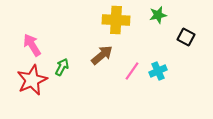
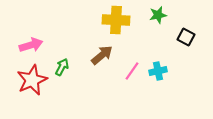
pink arrow: moved 1 px left; rotated 105 degrees clockwise
cyan cross: rotated 12 degrees clockwise
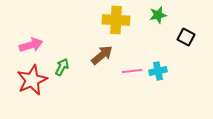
pink line: rotated 48 degrees clockwise
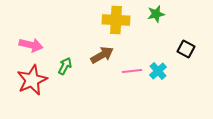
green star: moved 2 px left, 1 px up
black square: moved 12 px down
pink arrow: rotated 30 degrees clockwise
brown arrow: rotated 10 degrees clockwise
green arrow: moved 3 px right, 1 px up
cyan cross: rotated 30 degrees counterclockwise
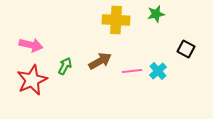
brown arrow: moved 2 px left, 6 px down
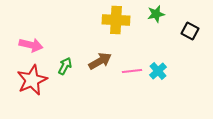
black square: moved 4 px right, 18 px up
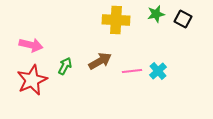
black square: moved 7 px left, 12 px up
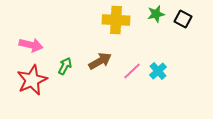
pink line: rotated 36 degrees counterclockwise
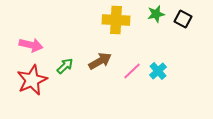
green arrow: rotated 18 degrees clockwise
